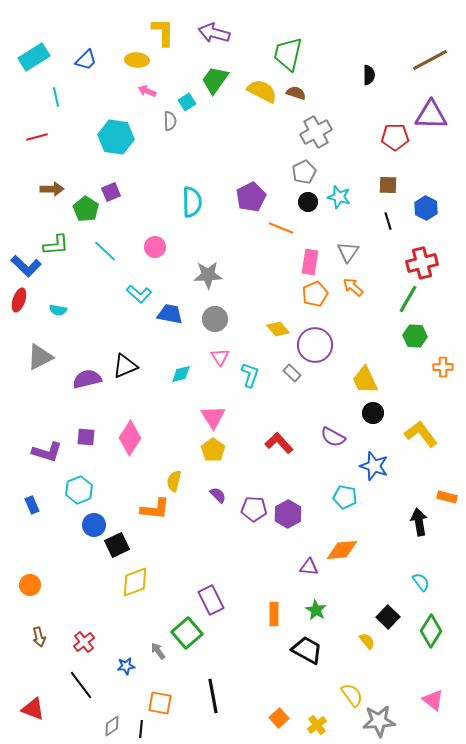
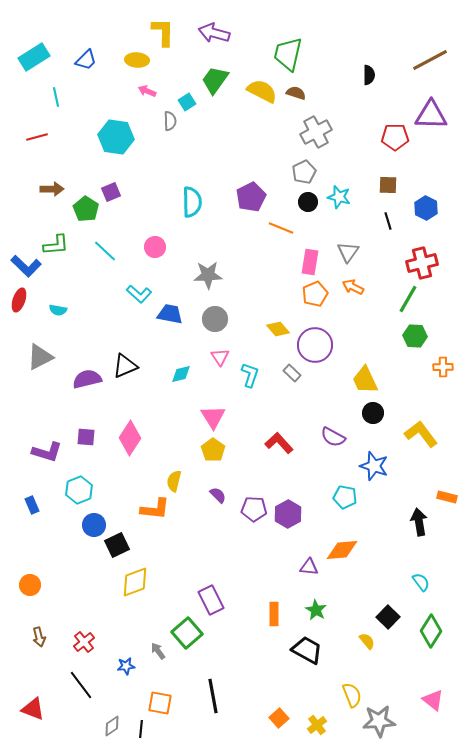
orange arrow at (353, 287): rotated 15 degrees counterclockwise
yellow semicircle at (352, 695): rotated 15 degrees clockwise
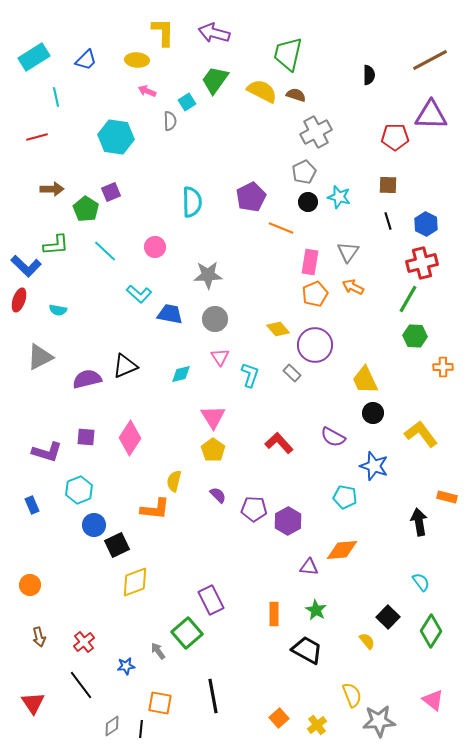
brown semicircle at (296, 93): moved 2 px down
blue hexagon at (426, 208): moved 16 px down
purple hexagon at (288, 514): moved 7 px down
red triangle at (33, 709): moved 6 px up; rotated 35 degrees clockwise
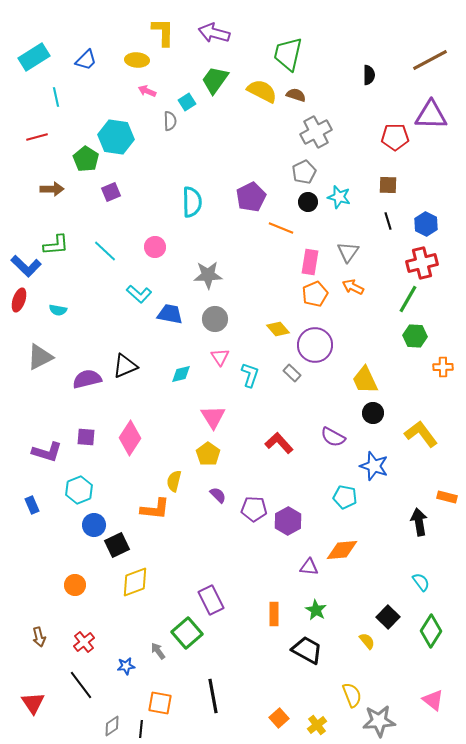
green pentagon at (86, 209): moved 50 px up
yellow pentagon at (213, 450): moved 5 px left, 4 px down
orange circle at (30, 585): moved 45 px right
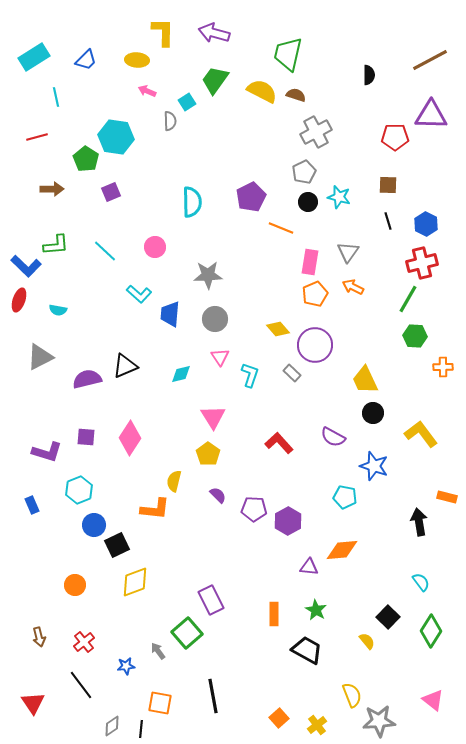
blue trapezoid at (170, 314): rotated 96 degrees counterclockwise
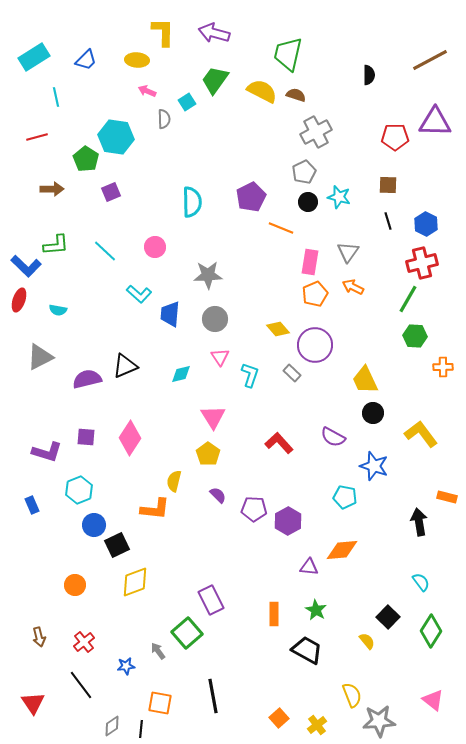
purple triangle at (431, 115): moved 4 px right, 7 px down
gray semicircle at (170, 121): moved 6 px left, 2 px up
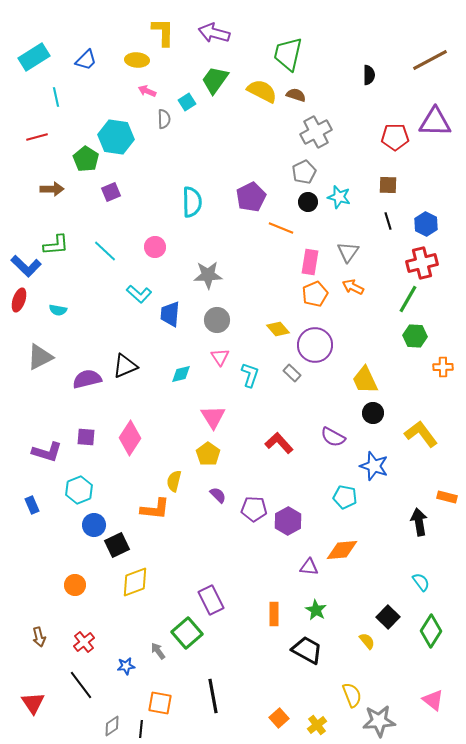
gray circle at (215, 319): moved 2 px right, 1 px down
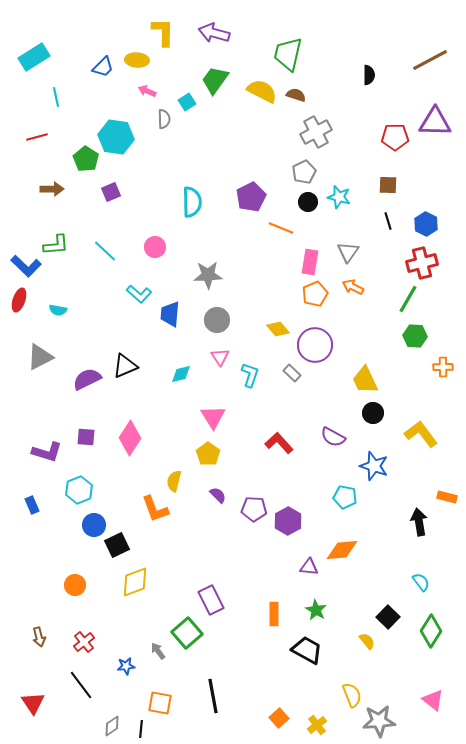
blue trapezoid at (86, 60): moved 17 px right, 7 px down
purple semicircle at (87, 379): rotated 12 degrees counterclockwise
orange L-shape at (155, 509): rotated 64 degrees clockwise
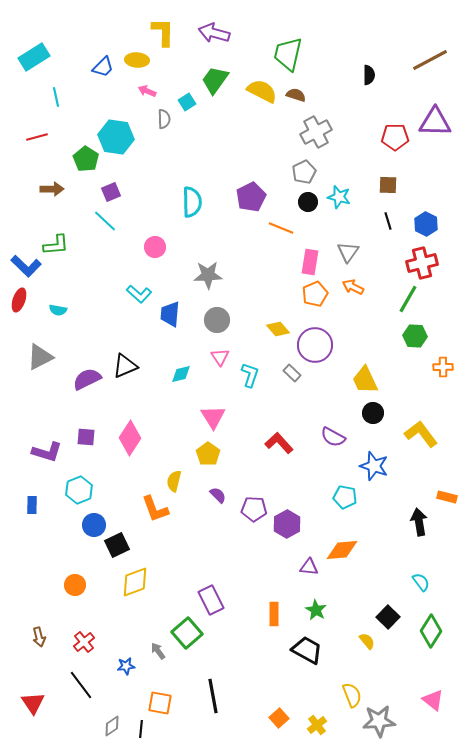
cyan line at (105, 251): moved 30 px up
blue rectangle at (32, 505): rotated 24 degrees clockwise
purple hexagon at (288, 521): moved 1 px left, 3 px down
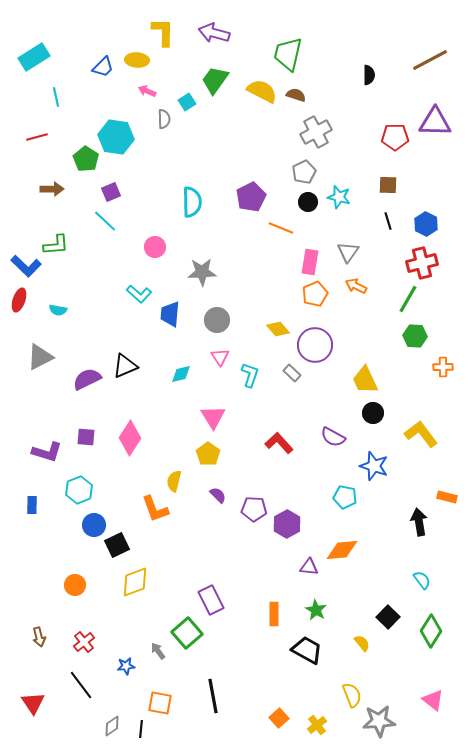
gray star at (208, 275): moved 6 px left, 3 px up
orange arrow at (353, 287): moved 3 px right, 1 px up
cyan semicircle at (421, 582): moved 1 px right, 2 px up
yellow semicircle at (367, 641): moved 5 px left, 2 px down
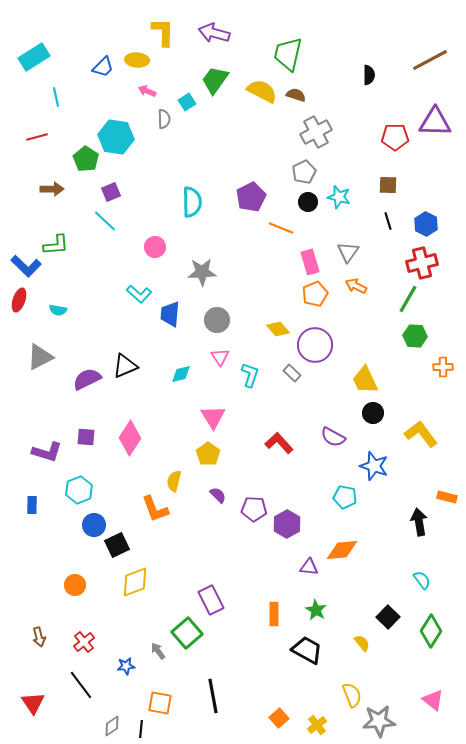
pink rectangle at (310, 262): rotated 25 degrees counterclockwise
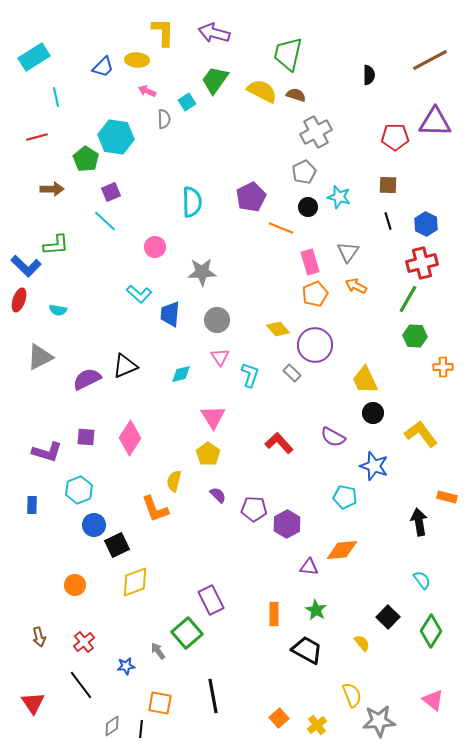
black circle at (308, 202): moved 5 px down
